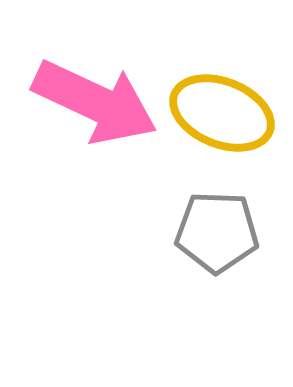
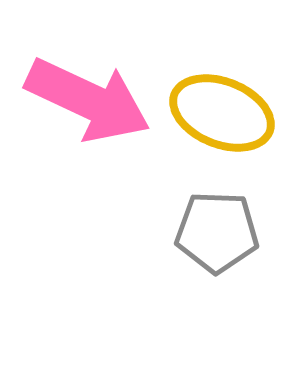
pink arrow: moved 7 px left, 2 px up
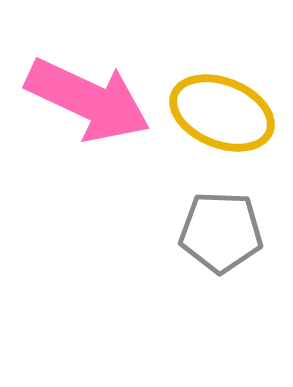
gray pentagon: moved 4 px right
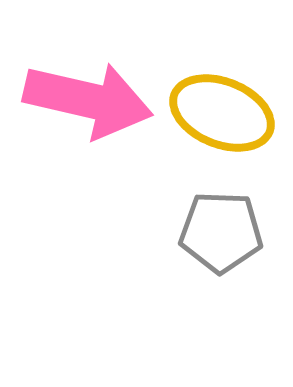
pink arrow: rotated 12 degrees counterclockwise
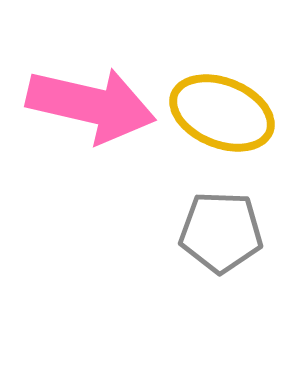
pink arrow: moved 3 px right, 5 px down
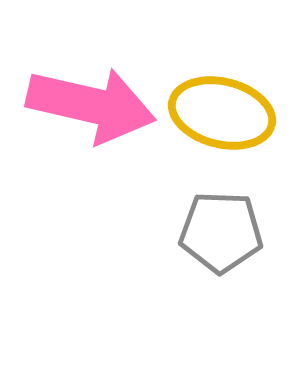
yellow ellipse: rotated 8 degrees counterclockwise
